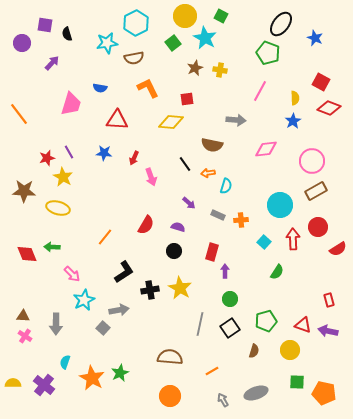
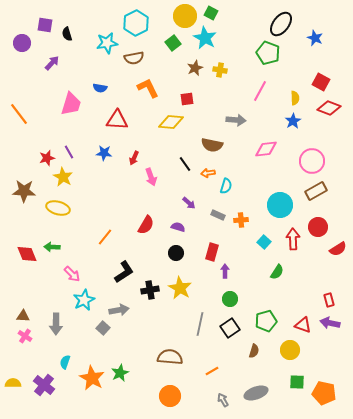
green square at (221, 16): moved 10 px left, 3 px up
black circle at (174, 251): moved 2 px right, 2 px down
purple arrow at (328, 331): moved 2 px right, 8 px up
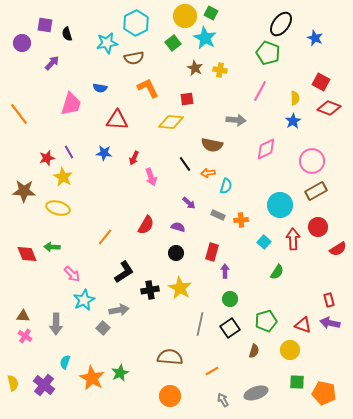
brown star at (195, 68): rotated 21 degrees counterclockwise
pink diamond at (266, 149): rotated 20 degrees counterclockwise
yellow semicircle at (13, 383): rotated 77 degrees clockwise
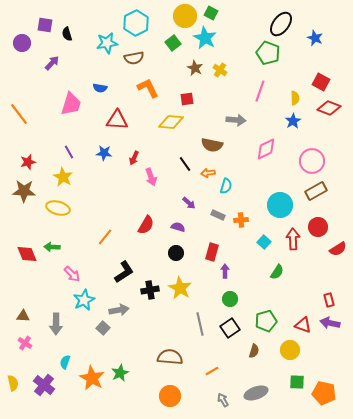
yellow cross at (220, 70): rotated 24 degrees clockwise
pink line at (260, 91): rotated 10 degrees counterclockwise
red star at (47, 158): moved 19 px left, 4 px down
gray line at (200, 324): rotated 25 degrees counterclockwise
pink cross at (25, 336): moved 7 px down
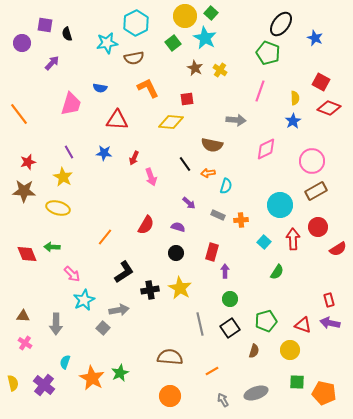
green square at (211, 13): rotated 16 degrees clockwise
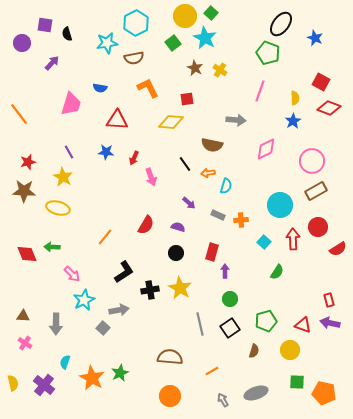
blue star at (104, 153): moved 2 px right, 1 px up
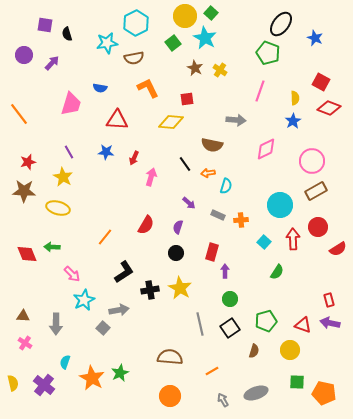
purple circle at (22, 43): moved 2 px right, 12 px down
pink arrow at (151, 177): rotated 144 degrees counterclockwise
purple semicircle at (178, 227): rotated 88 degrees counterclockwise
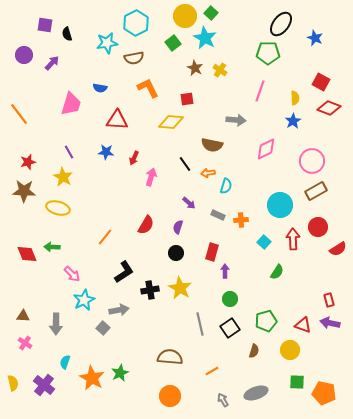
green pentagon at (268, 53): rotated 20 degrees counterclockwise
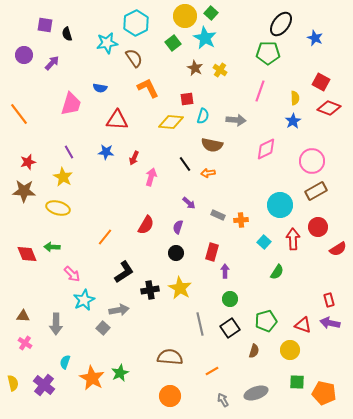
brown semicircle at (134, 58): rotated 114 degrees counterclockwise
cyan semicircle at (226, 186): moved 23 px left, 70 px up
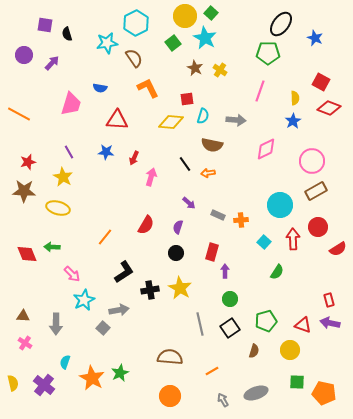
orange line at (19, 114): rotated 25 degrees counterclockwise
